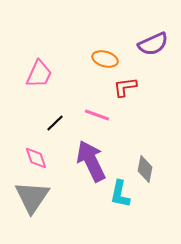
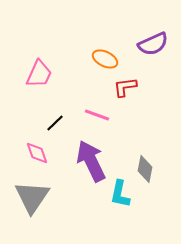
orange ellipse: rotated 10 degrees clockwise
pink diamond: moved 1 px right, 5 px up
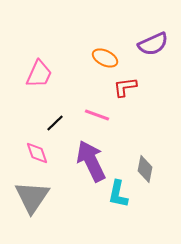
orange ellipse: moved 1 px up
cyan L-shape: moved 2 px left
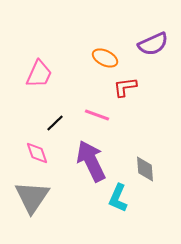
gray diamond: rotated 16 degrees counterclockwise
cyan L-shape: moved 4 px down; rotated 12 degrees clockwise
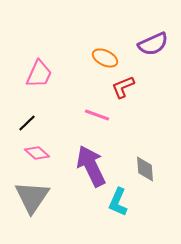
red L-shape: moved 2 px left; rotated 15 degrees counterclockwise
black line: moved 28 px left
pink diamond: rotated 30 degrees counterclockwise
purple arrow: moved 5 px down
cyan L-shape: moved 4 px down
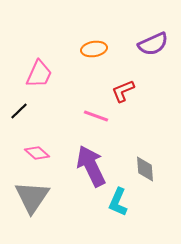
orange ellipse: moved 11 px left, 9 px up; rotated 35 degrees counterclockwise
red L-shape: moved 4 px down
pink line: moved 1 px left, 1 px down
black line: moved 8 px left, 12 px up
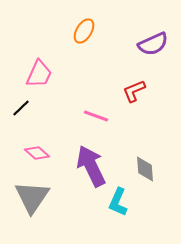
orange ellipse: moved 10 px left, 18 px up; rotated 50 degrees counterclockwise
red L-shape: moved 11 px right
black line: moved 2 px right, 3 px up
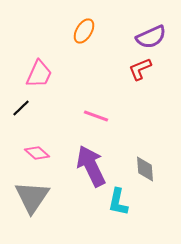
purple semicircle: moved 2 px left, 7 px up
red L-shape: moved 6 px right, 22 px up
cyan L-shape: rotated 12 degrees counterclockwise
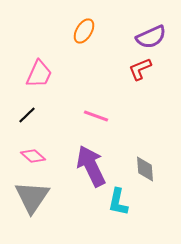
black line: moved 6 px right, 7 px down
pink diamond: moved 4 px left, 3 px down
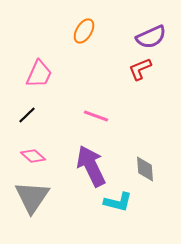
cyan L-shape: rotated 88 degrees counterclockwise
